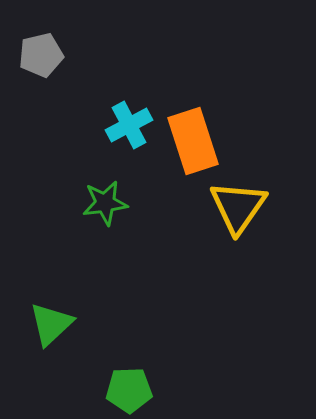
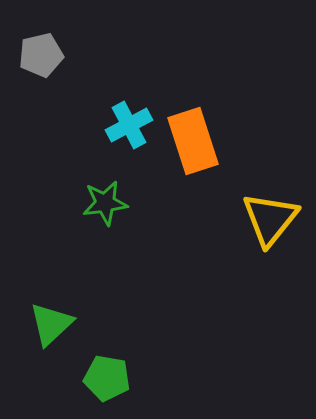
yellow triangle: moved 32 px right, 12 px down; rotated 4 degrees clockwise
green pentagon: moved 22 px left, 12 px up; rotated 12 degrees clockwise
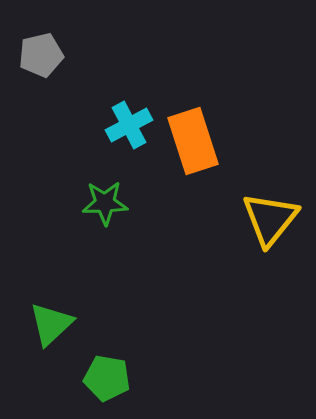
green star: rotated 6 degrees clockwise
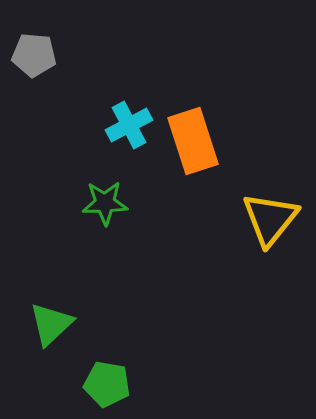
gray pentagon: moved 7 px left; rotated 18 degrees clockwise
green pentagon: moved 6 px down
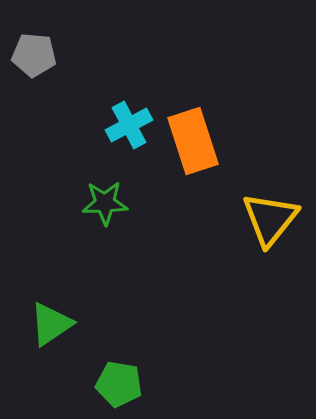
green triangle: rotated 9 degrees clockwise
green pentagon: moved 12 px right
